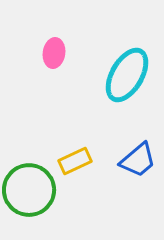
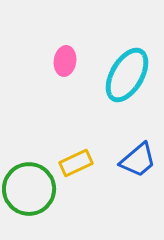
pink ellipse: moved 11 px right, 8 px down
yellow rectangle: moved 1 px right, 2 px down
green circle: moved 1 px up
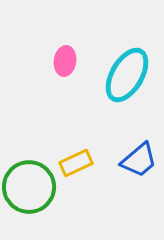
blue trapezoid: moved 1 px right
green circle: moved 2 px up
